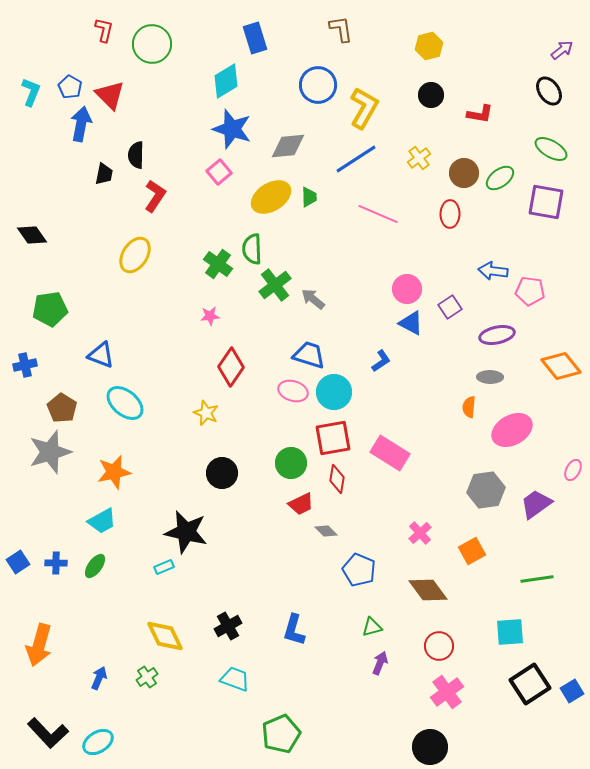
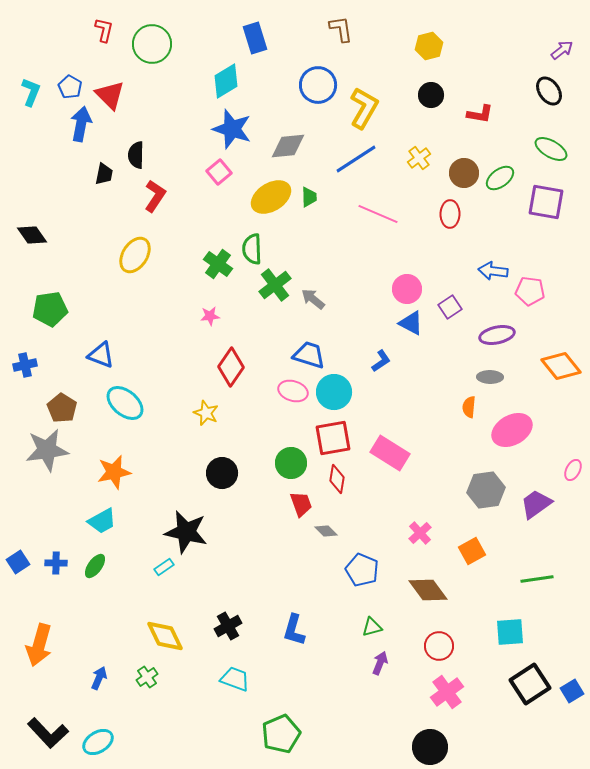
gray star at (50, 452): moved 3 px left, 2 px up; rotated 9 degrees clockwise
red trapezoid at (301, 504): rotated 84 degrees counterclockwise
cyan rectangle at (164, 567): rotated 12 degrees counterclockwise
blue pentagon at (359, 570): moved 3 px right
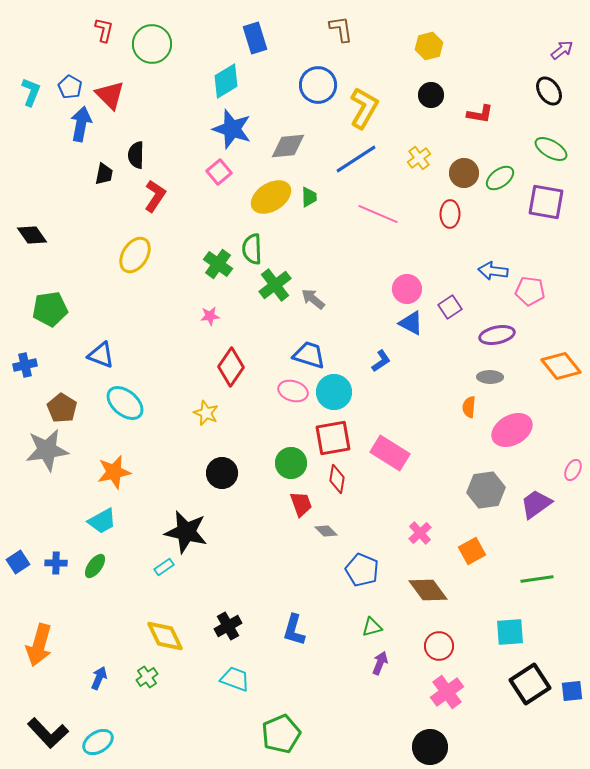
blue square at (572, 691): rotated 25 degrees clockwise
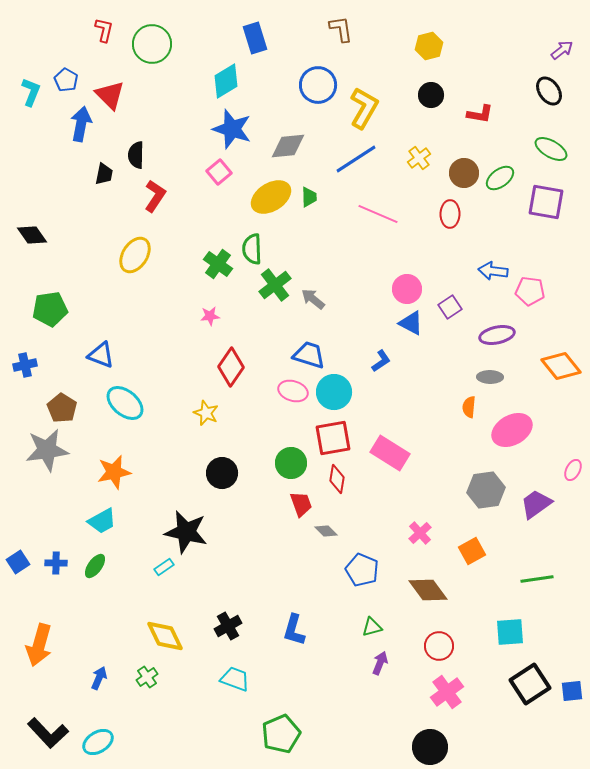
blue pentagon at (70, 87): moved 4 px left, 7 px up
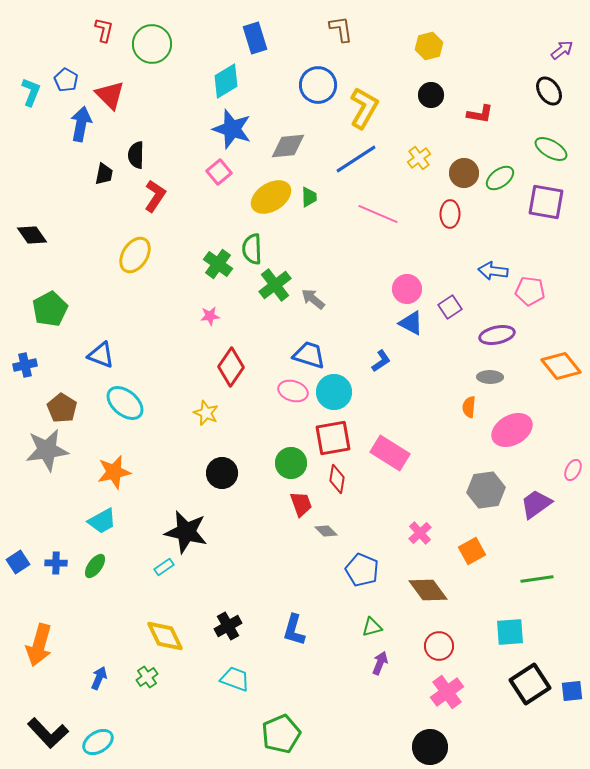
green pentagon at (50, 309): rotated 20 degrees counterclockwise
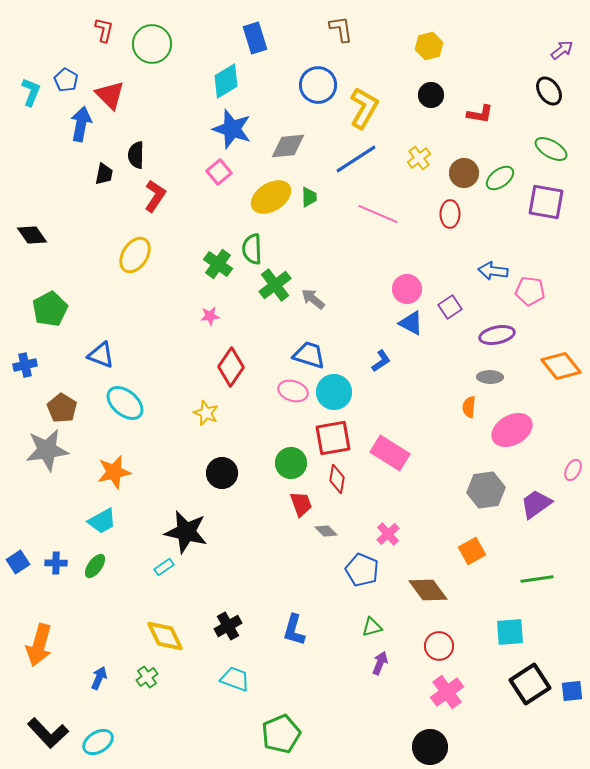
pink cross at (420, 533): moved 32 px left, 1 px down
